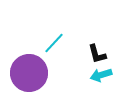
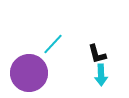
cyan line: moved 1 px left, 1 px down
cyan arrow: rotated 75 degrees counterclockwise
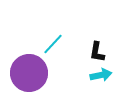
black L-shape: moved 2 px up; rotated 25 degrees clockwise
cyan arrow: rotated 100 degrees counterclockwise
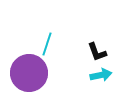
cyan line: moved 6 px left; rotated 25 degrees counterclockwise
black L-shape: rotated 30 degrees counterclockwise
